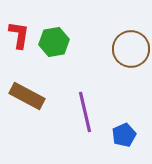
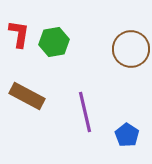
red L-shape: moved 1 px up
blue pentagon: moved 3 px right; rotated 15 degrees counterclockwise
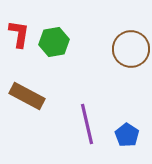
purple line: moved 2 px right, 12 px down
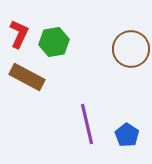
red L-shape: rotated 16 degrees clockwise
brown rectangle: moved 19 px up
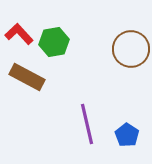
red L-shape: rotated 68 degrees counterclockwise
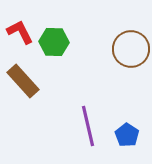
red L-shape: moved 1 px right, 2 px up; rotated 16 degrees clockwise
green hexagon: rotated 12 degrees clockwise
brown rectangle: moved 4 px left, 4 px down; rotated 20 degrees clockwise
purple line: moved 1 px right, 2 px down
